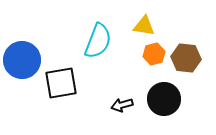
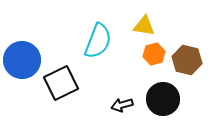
brown hexagon: moved 1 px right, 2 px down; rotated 8 degrees clockwise
black square: rotated 16 degrees counterclockwise
black circle: moved 1 px left
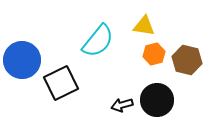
cyan semicircle: rotated 18 degrees clockwise
black circle: moved 6 px left, 1 px down
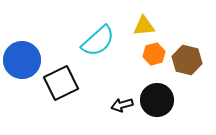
yellow triangle: rotated 15 degrees counterclockwise
cyan semicircle: rotated 9 degrees clockwise
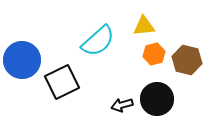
black square: moved 1 px right, 1 px up
black circle: moved 1 px up
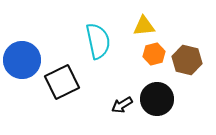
cyan semicircle: rotated 60 degrees counterclockwise
black arrow: rotated 15 degrees counterclockwise
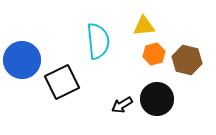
cyan semicircle: rotated 6 degrees clockwise
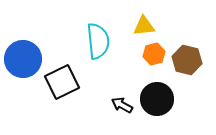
blue circle: moved 1 px right, 1 px up
black arrow: rotated 60 degrees clockwise
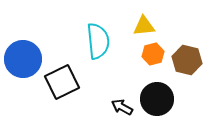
orange hexagon: moved 1 px left
black arrow: moved 2 px down
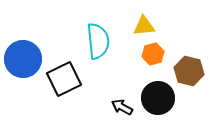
brown hexagon: moved 2 px right, 11 px down
black square: moved 2 px right, 3 px up
black circle: moved 1 px right, 1 px up
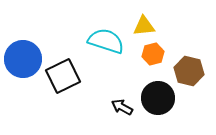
cyan semicircle: moved 8 px right; rotated 66 degrees counterclockwise
black square: moved 1 px left, 3 px up
